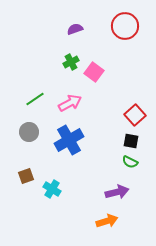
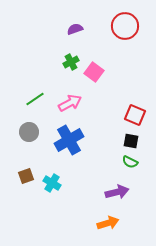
red square: rotated 25 degrees counterclockwise
cyan cross: moved 6 px up
orange arrow: moved 1 px right, 2 px down
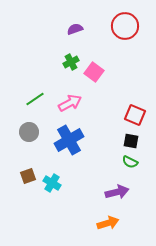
brown square: moved 2 px right
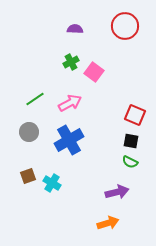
purple semicircle: rotated 21 degrees clockwise
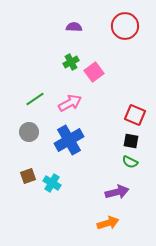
purple semicircle: moved 1 px left, 2 px up
pink square: rotated 18 degrees clockwise
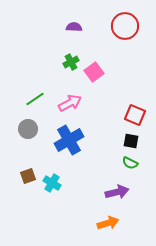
gray circle: moved 1 px left, 3 px up
green semicircle: moved 1 px down
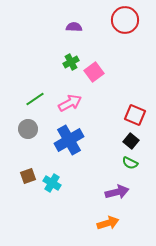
red circle: moved 6 px up
black square: rotated 28 degrees clockwise
